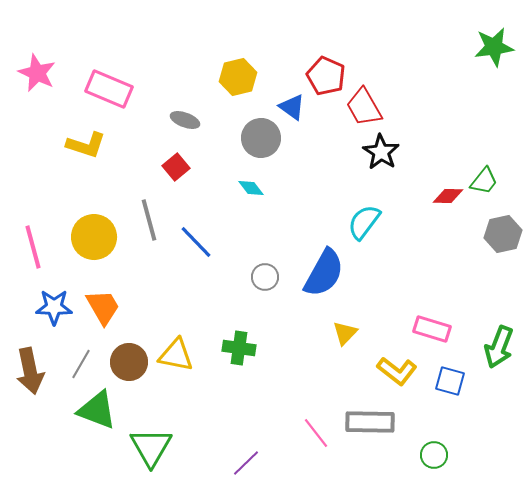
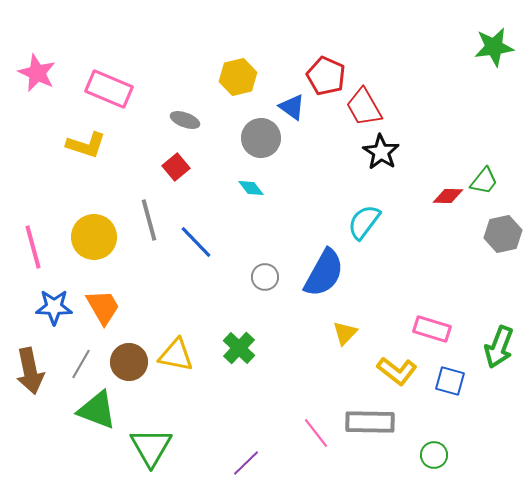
green cross at (239, 348): rotated 36 degrees clockwise
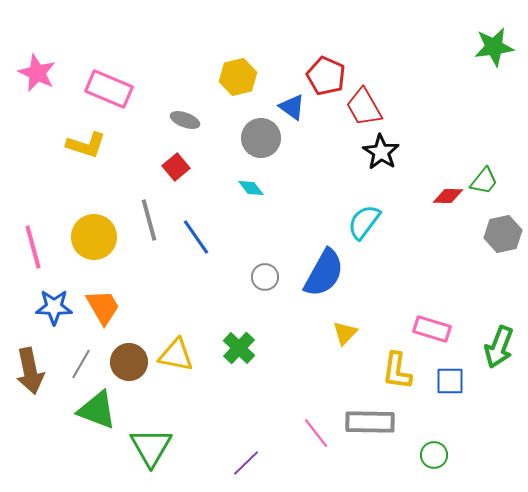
blue line at (196, 242): moved 5 px up; rotated 9 degrees clockwise
yellow L-shape at (397, 371): rotated 60 degrees clockwise
blue square at (450, 381): rotated 16 degrees counterclockwise
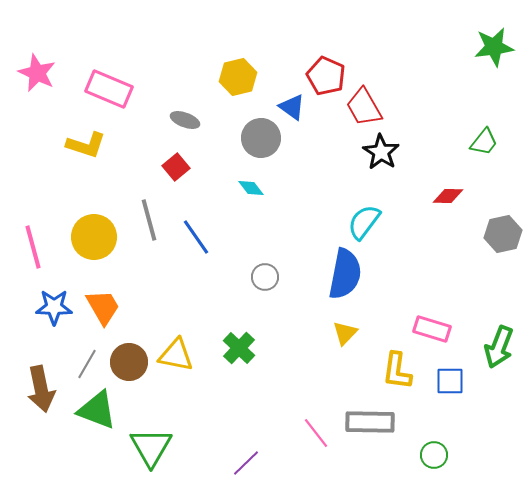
green trapezoid at (484, 181): moved 39 px up
blue semicircle at (324, 273): moved 21 px right, 1 px down; rotated 18 degrees counterclockwise
gray line at (81, 364): moved 6 px right
brown arrow at (30, 371): moved 11 px right, 18 px down
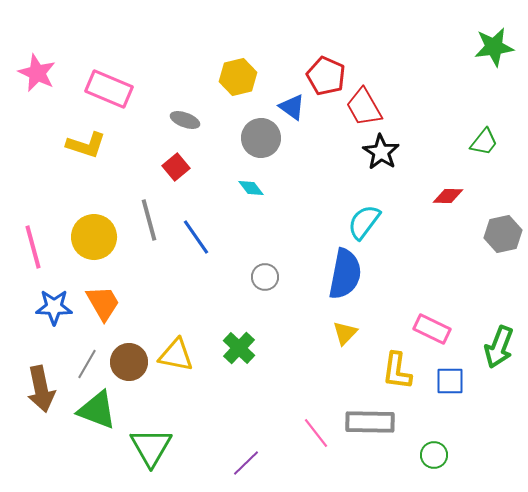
orange trapezoid at (103, 307): moved 4 px up
pink rectangle at (432, 329): rotated 9 degrees clockwise
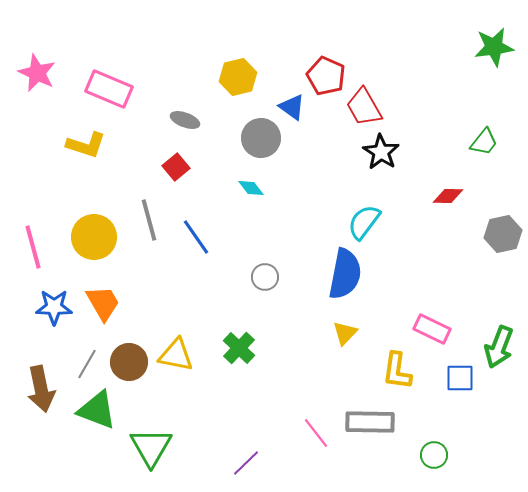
blue square at (450, 381): moved 10 px right, 3 px up
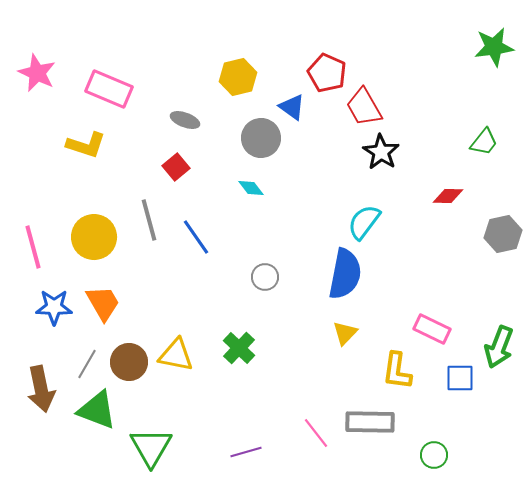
red pentagon at (326, 76): moved 1 px right, 3 px up
purple line at (246, 463): moved 11 px up; rotated 28 degrees clockwise
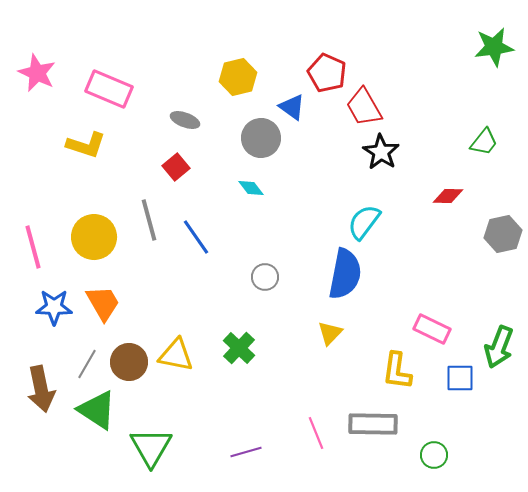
yellow triangle at (345, 333): moved 15 px left
green triangle at (97, 410): rotated 12 degrees clockwise
gray rectangle at (370, 422): moved 3 px right, 2 px down
pink line at (316, 433): rotated 16 degrees clockwise
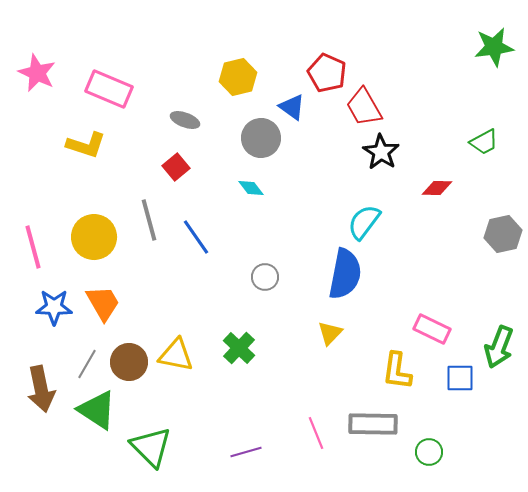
green trapezoid at (484, 142): rotated 24 degrees clockwise
red diamond at (448, 196): moved 11 px left, 8 px up
green triangle at (151, 447): rotated 15 degrees counterclockwise
green circle at (434, 455): moved 5 px left, 3 px up
